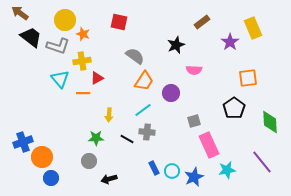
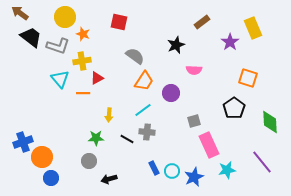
yellow circle: moved 3 px up
orange square: rotated 24 degrees clockwise
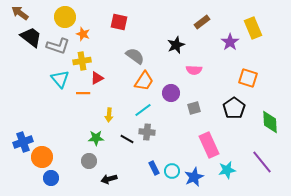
gray square: moved 13 px up
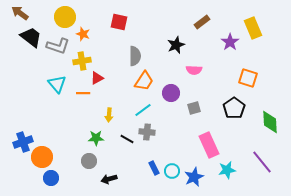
gray semicircle: rotated 54 degrees clockwise
cyan triangle: moved 3 px left, 5 px down
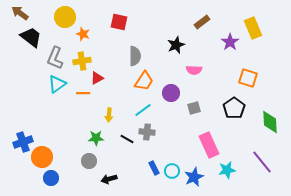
gray L-shape: moved 3 px left, 12 px down; rotated 95 degrees clockwise
cyan triangle: rotated 36 degrees clockwise
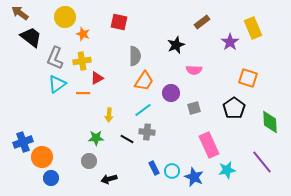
blue star: rotated 24 degrees counterclockwise
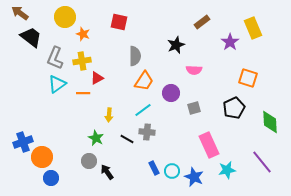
black pentagon: rotated 10 degrees clockwise
green star: rotated 28 degrees clockwise
black arrow: moved 2 px left, 7 px up; rotated 70 degrees clockwise
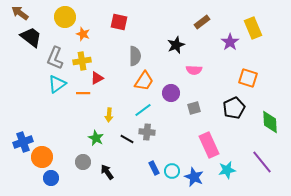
gray circle: moved 6 px left, 1 px down
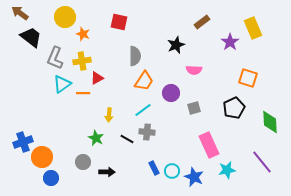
cyan triangle: moved 5 px right
black arrow: rotated 126 degrees clockwise
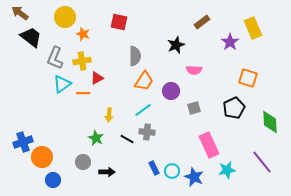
purple circle: moved 2 px up
blue circle: moved 2 px right, 2 px down
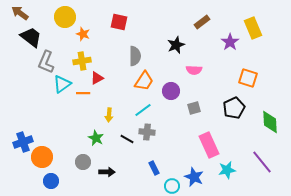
gray L-shape: moved 9 px left, 4 px down
cyan circle: moved 15 px down
blue circle: moved 2 px left, 1 px down
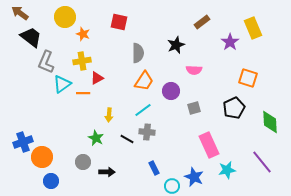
gray semicircle: moved 3 px right, 3 px up
